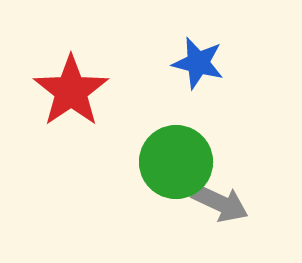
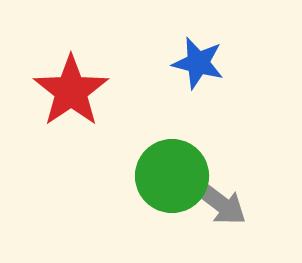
green circle: moved 4 px left, 14 px down
gray arrow: rotated 12 degrees clockwise
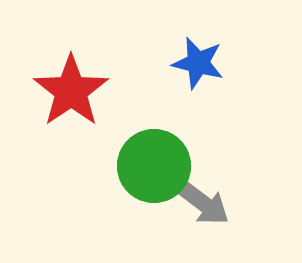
green circle: moved 18 px left, 10 px up
gray arrow: moved 17 px left
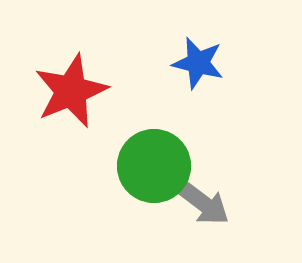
red star: rotated 12 degrees clockwise
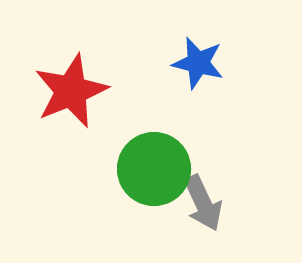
green circle: moved 3 px down
gray arrow: rotated 28 degrees clockwise
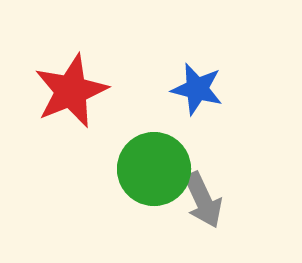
blue star: moved 1 px left, 26 px down
gray arrow: moved 3 px up
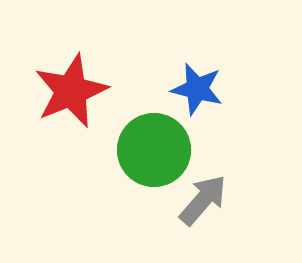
green circle: moved 19 px up
gray arrow: rotated 114 degrees counterclockwise
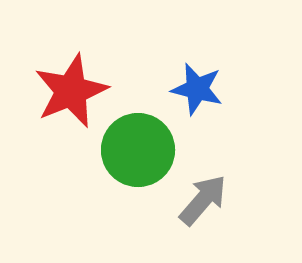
green circle: moved 16 px left
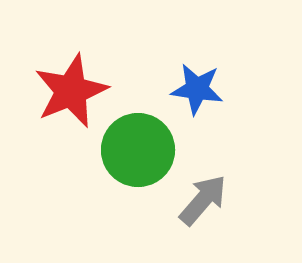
blue star: rotated 6 degrees counterclockwise
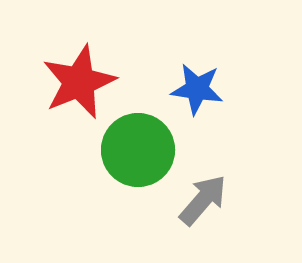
red star: moved 8 px right, 9 px up
